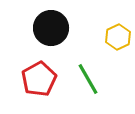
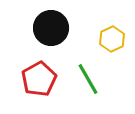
yellow hexagon: moved 6 px left, 2 px down
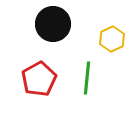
black circle: moved 2 px right, 4 px up
green line: moved 1 px left, 1 px up; rotated 36 degrees clockwise
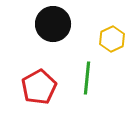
red pentagon: moved 8 px down
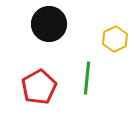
black circle: moved 4 px left
yellow hexagon: moved 3 px right
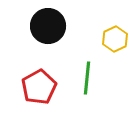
black circle: moved 1 px left, 2 px down
